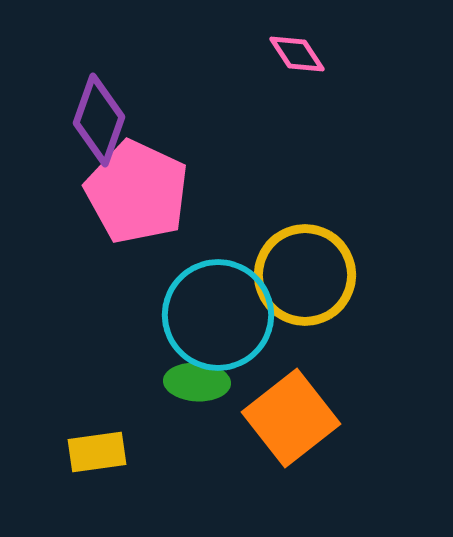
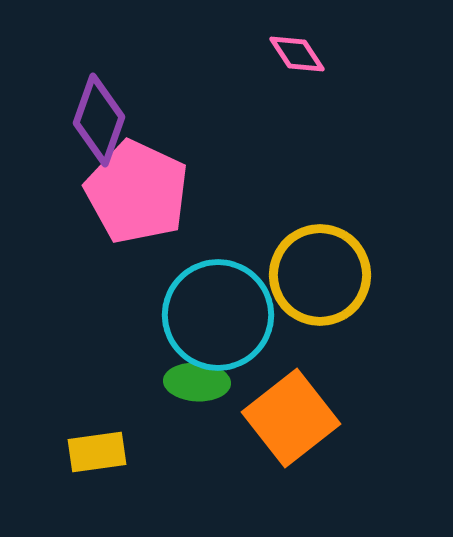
yellow circle: moved 15 px right
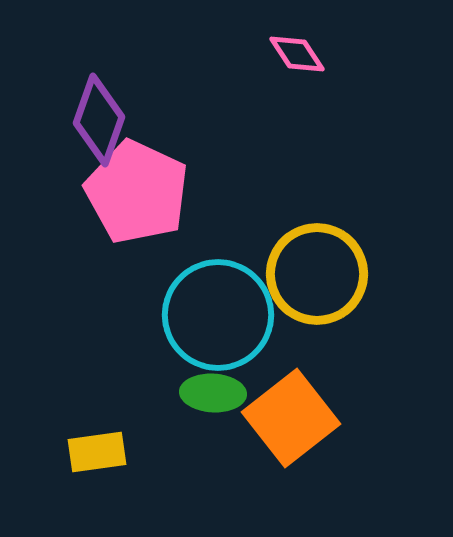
yellow circle: moved 3 px left, 1 px up
green ellipse: moved 16 px right, 11 px down
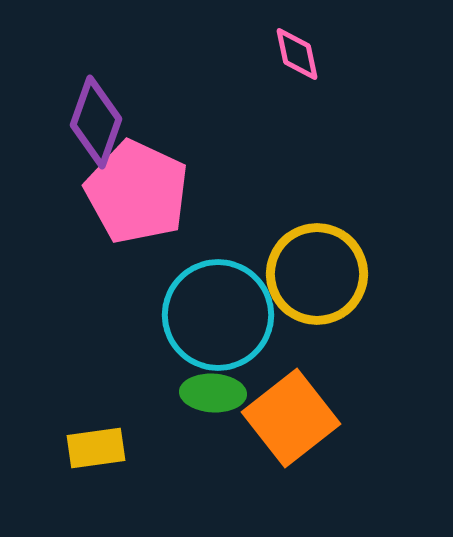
pink diamond: rotated 22 degrees clockwise
purple diamond: moved 3 px left, 2 px down
yellow rectangle: moved 1 px left, 4 px up
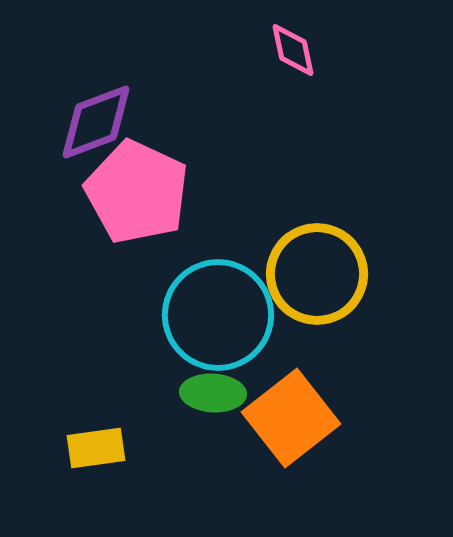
pink diamond: moved 4 px left, 4 px up
purple diamond: rotated 50 degrees clockwise
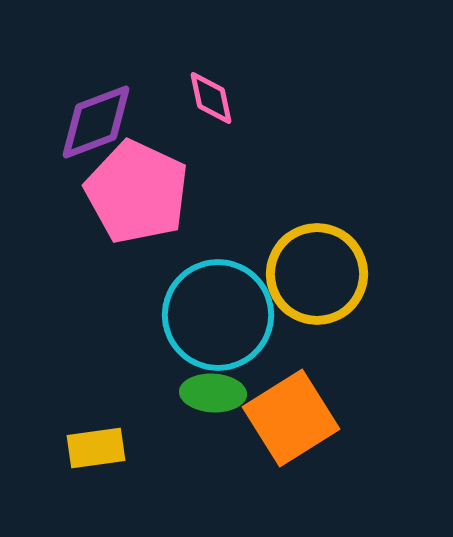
pink diamond: moved 82 px left, 48 px down
orange square: rotated 6 degrees clockwise
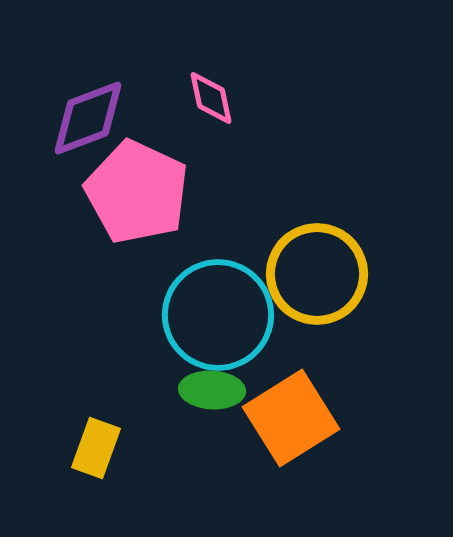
purple diamond: moved 8 px left, 4 px up
green ellipse: moved 1 px left, 3 px up
yellow rectangle: rotated 62 degrees counterclockwise
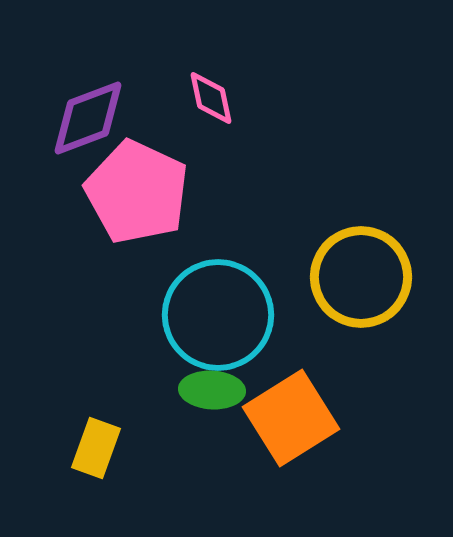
yellow circle: moved 44 px right, 3 px down
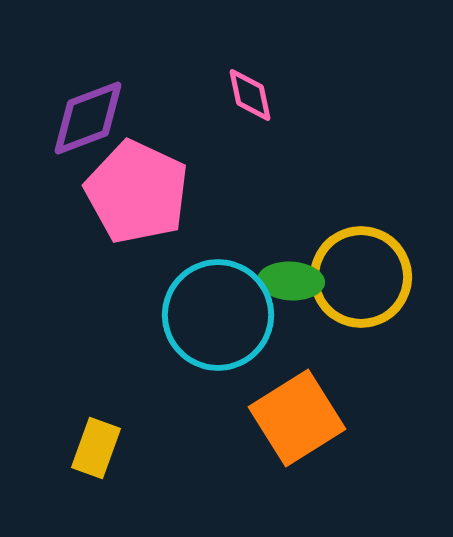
pink diamond: moved 39 px right, 3 px up
green ellipse: moved 79 px right, 109 px up
orange square: moved 6 px right
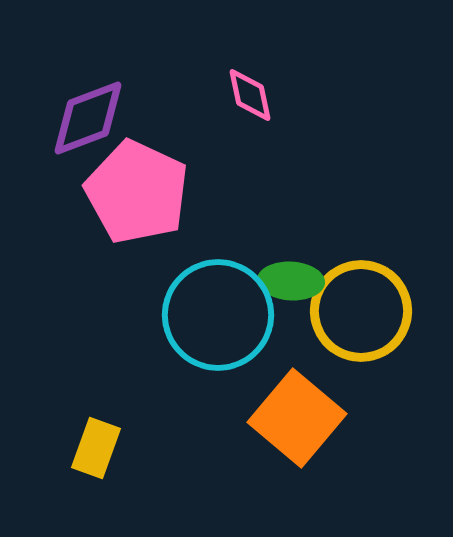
yellow circle: moved 34 px down
orange square: rotated 18 degrees counterclockwise
